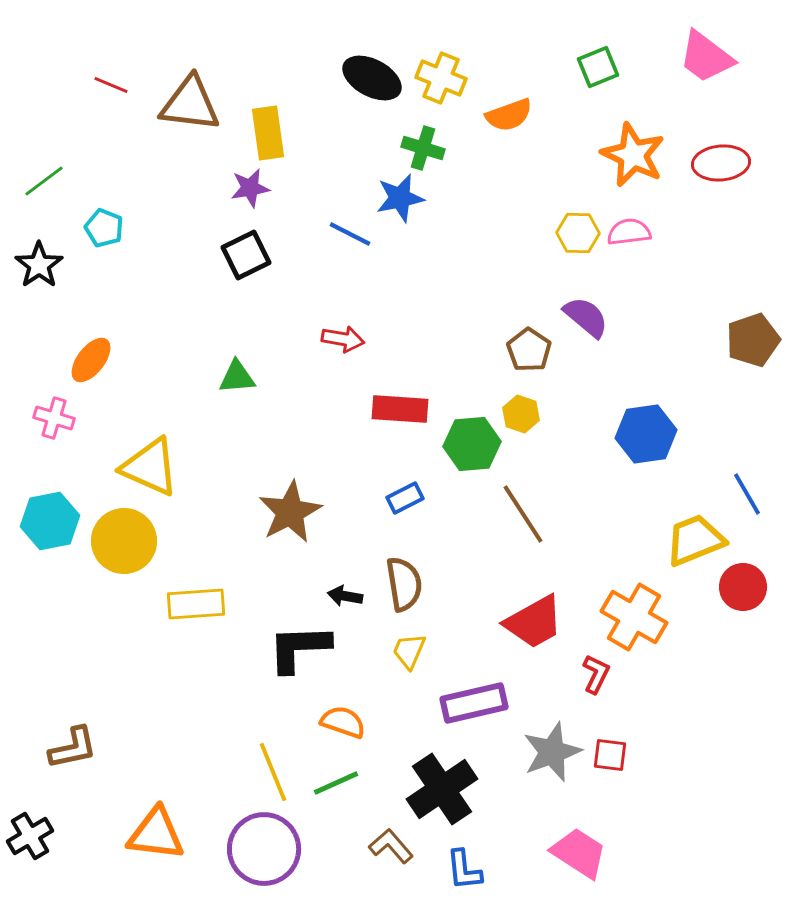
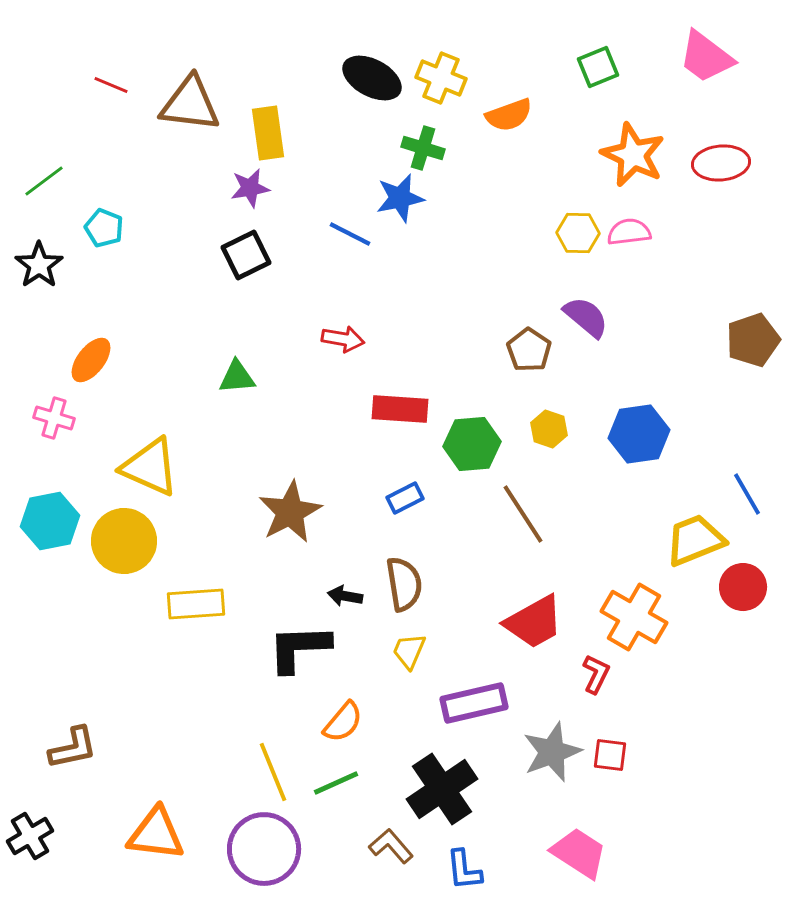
yellow hexagon at (521, 414): moved 28 px right, 15 px down
blue hexagon at (646, 434): moved 7 px left
orange semicircle at (343, 722): rotated 111 degrees clockwise
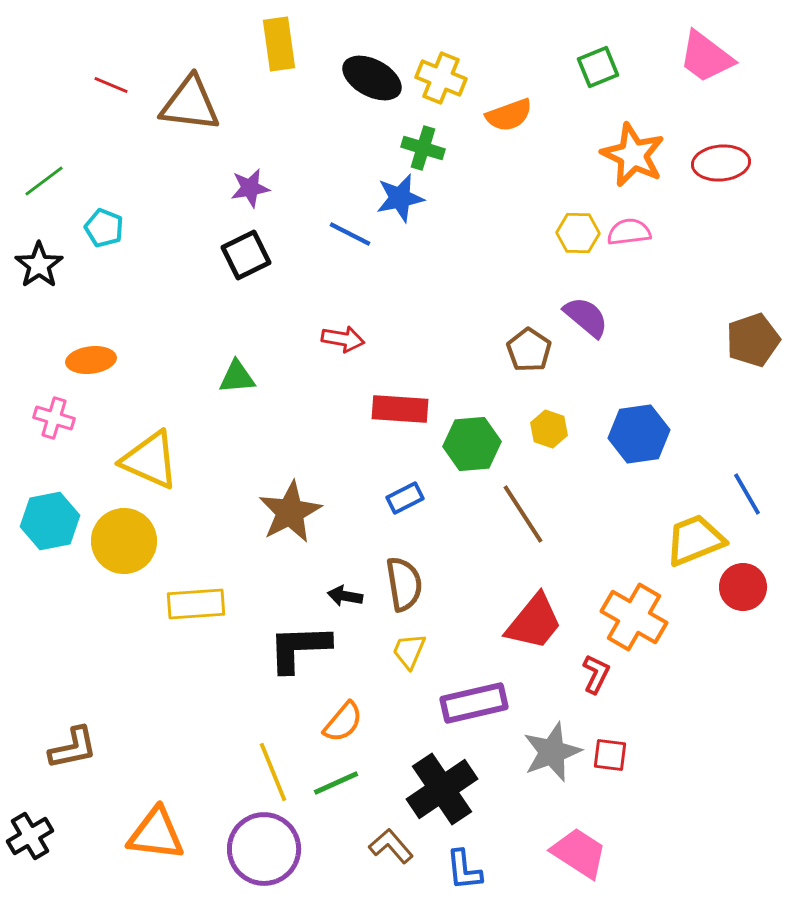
yellow rectangle at (268, 133): moved 11 px right, 89 px up
orange ellipse at (91, 360): rotated 45 degrees clockwise
yellow triangle at (150, 467): moved 7 px up
red trapezoid at (534, 622): rotated 22 degrees counterclockwise
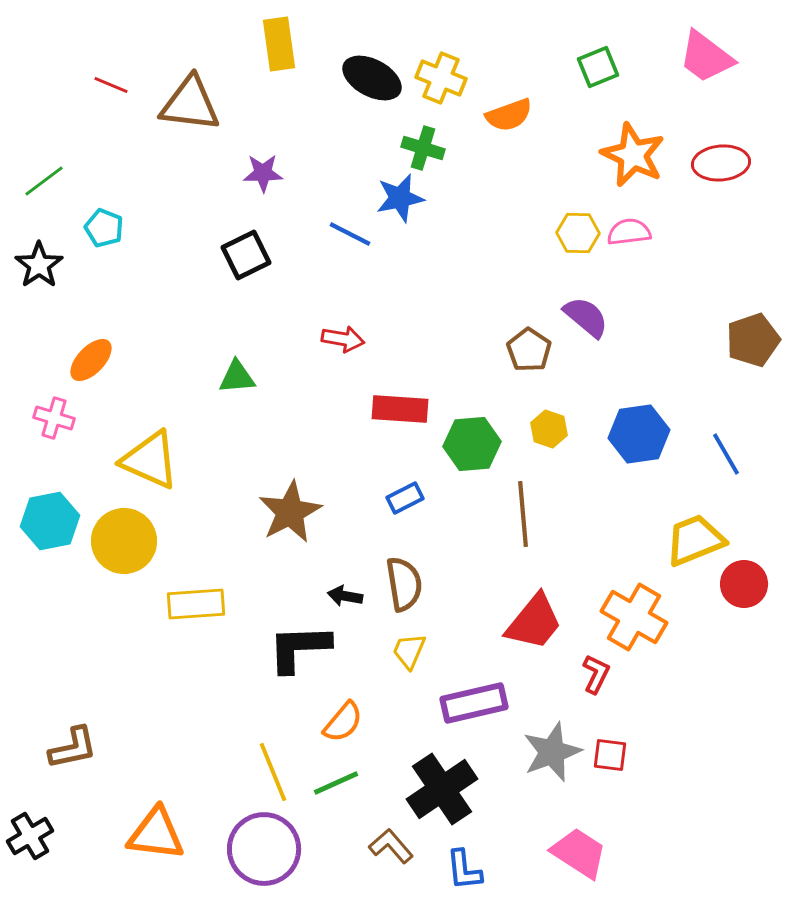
purple star at (250, 188): moved 13 px right, 15 px up; rotated 9 degrees clockwise
orange ellipse at (91, 360): rotated 39 degrees counterclockwise
blue line at (747, 494): moved 21 px left, 40 px up
brown line at (523, 514): rotated 28 degrees clockwise
red circle at (743, 587): moved 1 px right, 3 px up
